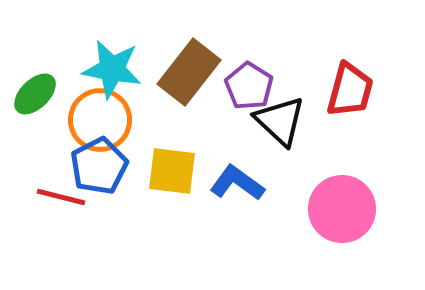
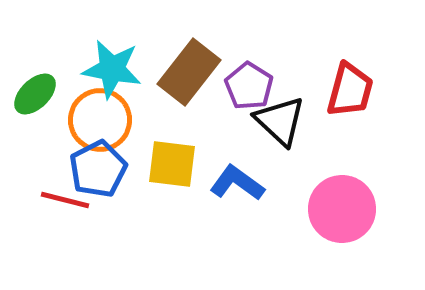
blue pentagon: moved 1 px left, 3 px down
yellow square: moved 7 px up
red line: moved 4 px right, 3 px down
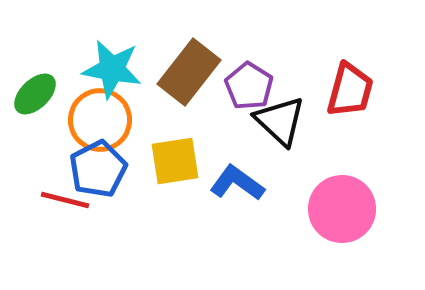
yellow square: moved 3 px right, 3 px up; rotated 16 degrees counterclockwise
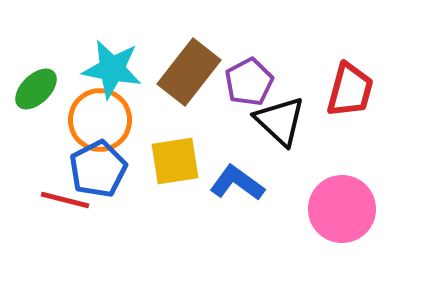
purple pentagon: moved 4 px up; rotated 12 degrees clockwise
green ellipse: moved 1 px right, 5 px up
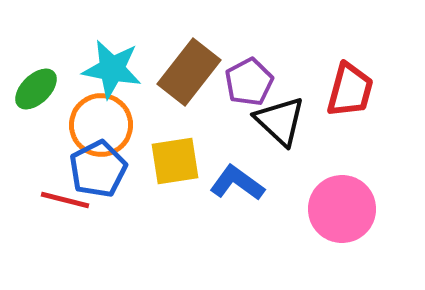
orange circle: moved 1 px right, 5 px down
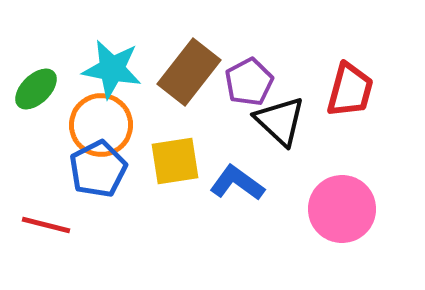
red line: moved 19 px left, 25 px down
